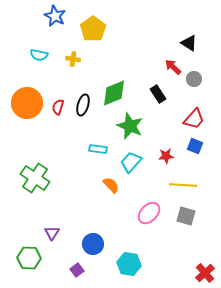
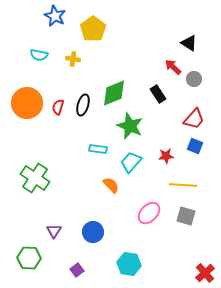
purple triangle: moved 2 px right, 2 px up
blue circle: moved 12 px up
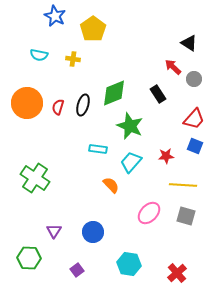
red cross: moved 28 px left
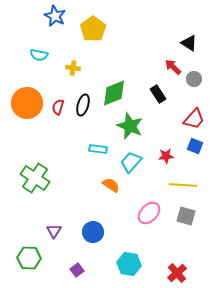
yellow cross: moved 9 px down
orange semicircle: rotated 12 degrees counterclockwise
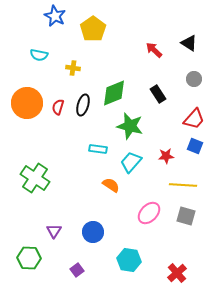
red arrow: moved 19 px left, 17 px up
green star: rotated 8 degrees counterclockwise
cyan hexagon: moved 4 px up
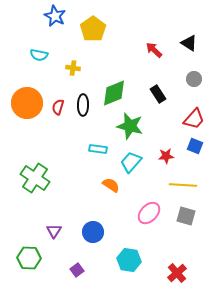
black ellipse: rotated 15 degrees counterclockwise
